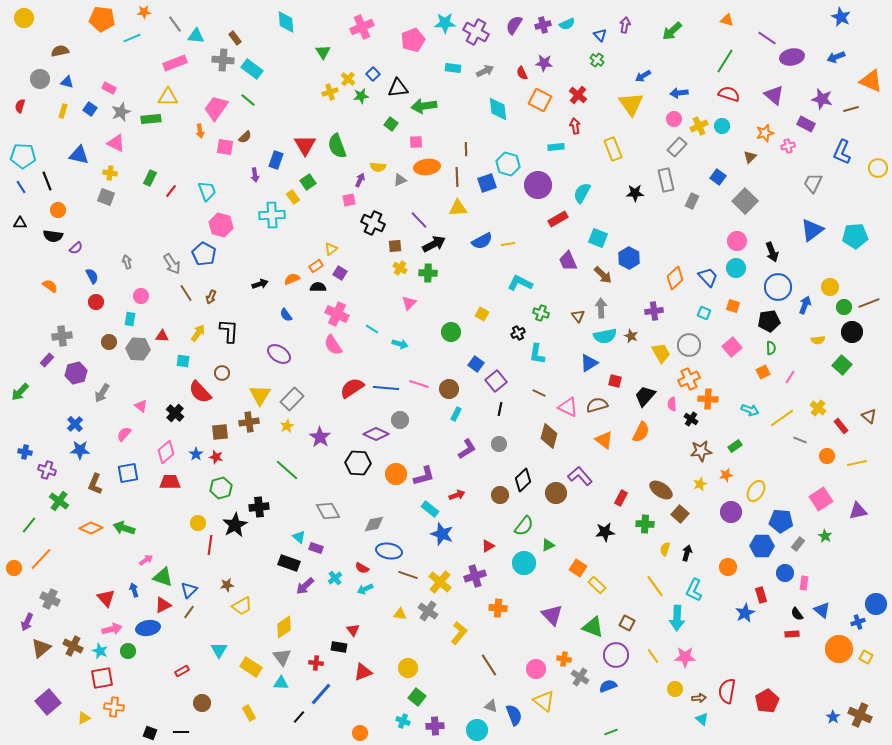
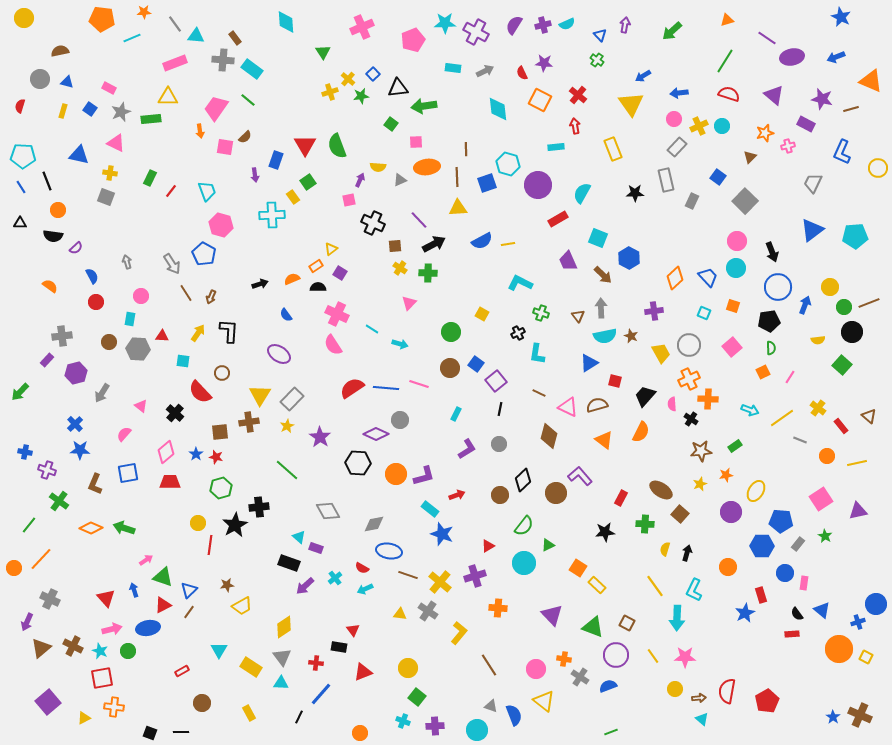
orange triangle at (727, 20): rotated 32 degrees counterclockwise
brown circle at (449, 389): moved 1 px right, 21 px up
black line at (299, 717): rotated 16 degrees counterclockwise
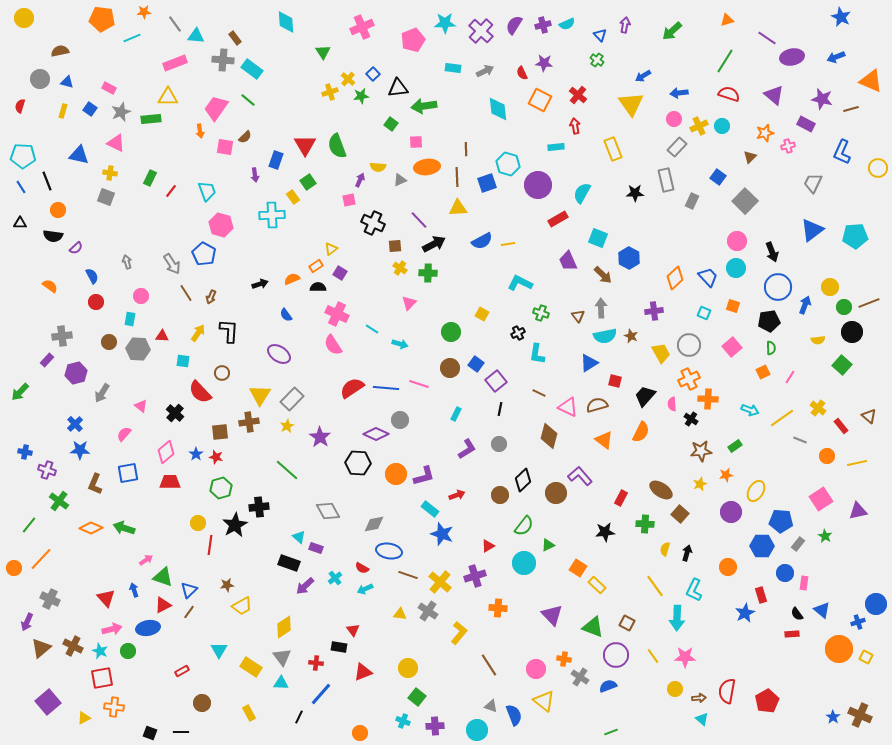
purple cross at (476, 32): moved 5 px right, 1 px up; rotated 15 degrees clockwise
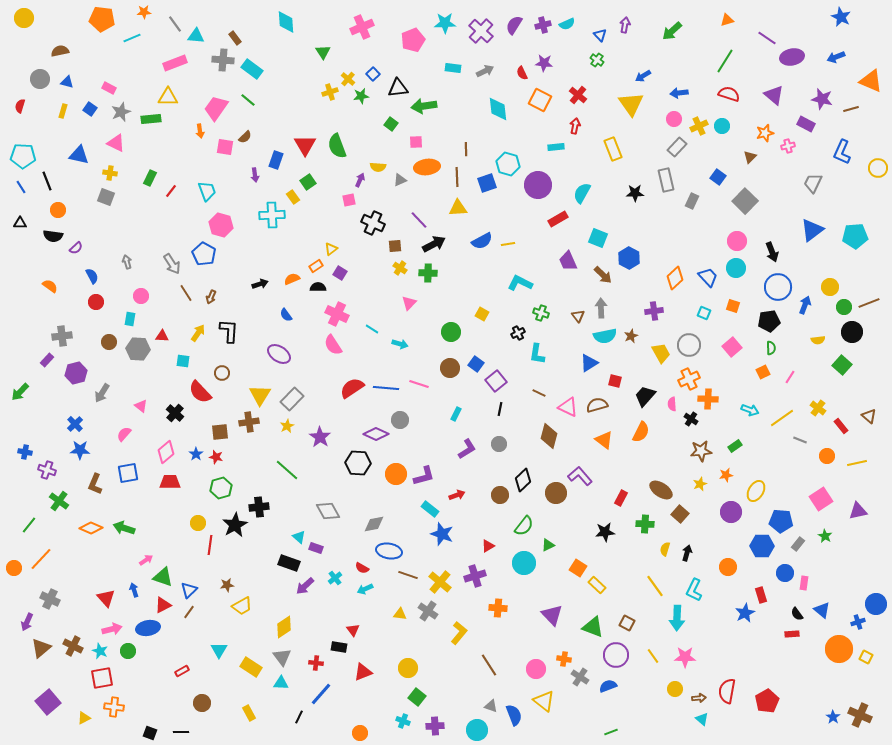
red arrow at (575, 126): rotated 21 degrees clockwise
brown star at (631, 336): rotated 24 degrees clockwise
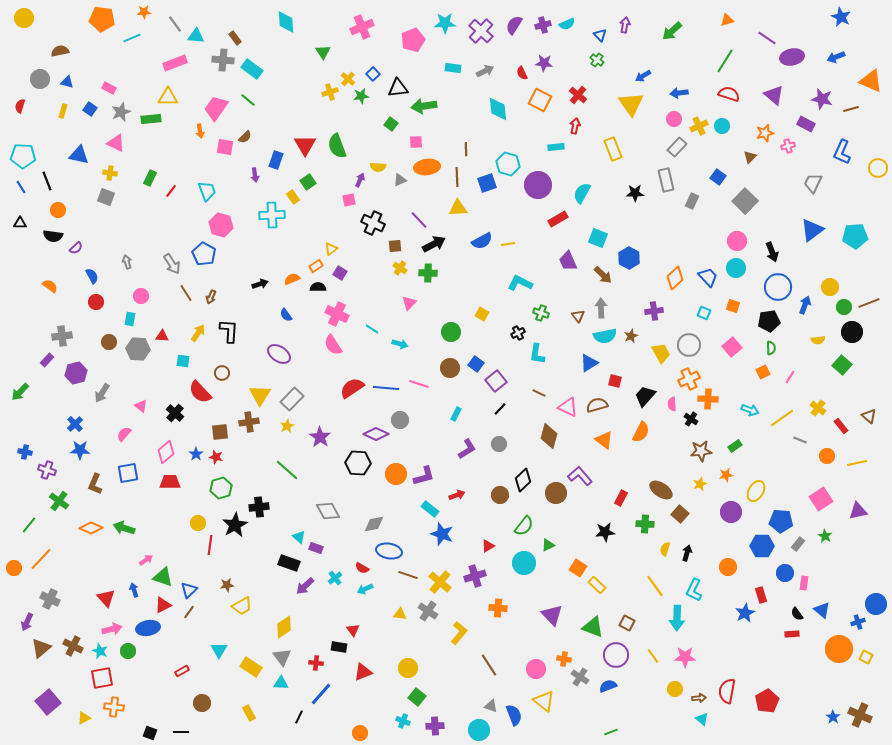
black line at (500, 409): rotated 32 degrees clockwise
cyan circle at (477, 730): moved 2 px right
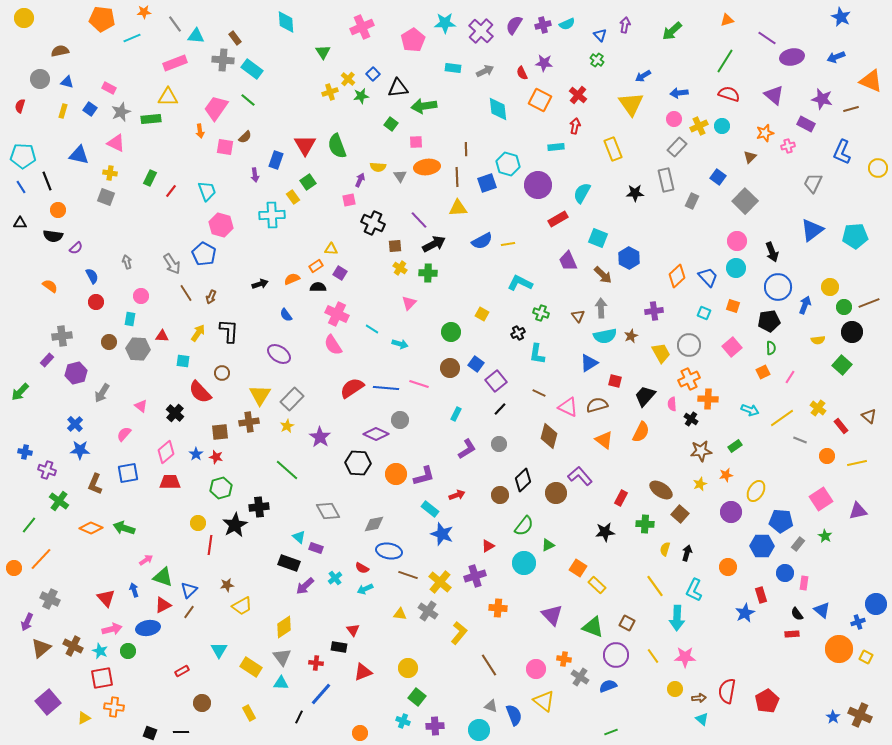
pink pentagon at (413, 40): rotated 10 degrees counterclockwise
gray triangle at (400, 180): moved 4 px up; rotated 40 degrees counterclockwise
yellow triangle at (331, 249): rotated 40 degrees clockwise
orange diamond at (675, 278): moved 2 px right, 2 px up
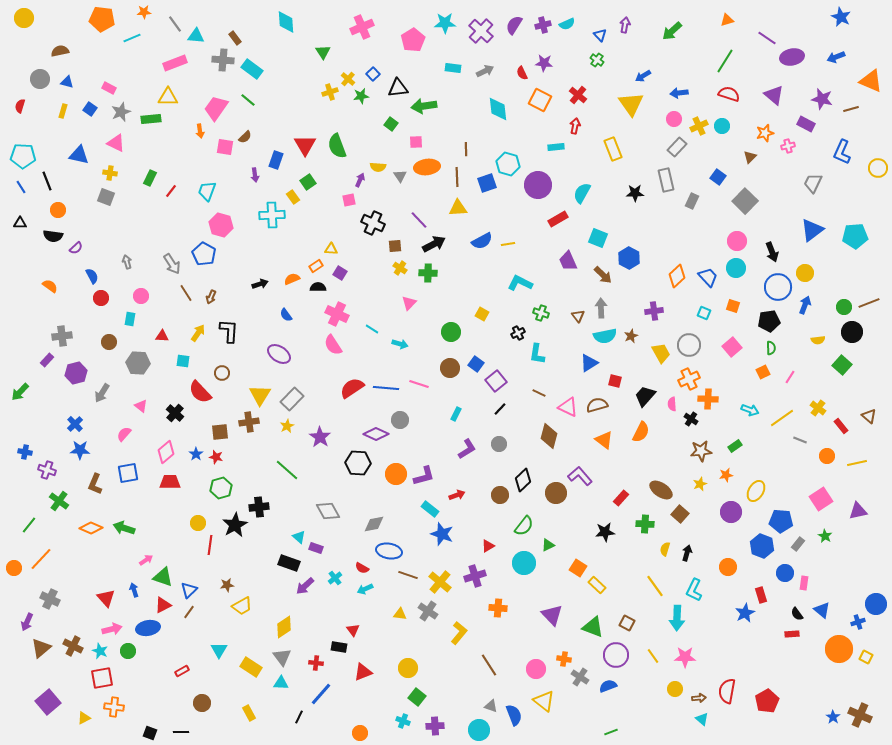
cyan trapezoid at (207, 191): rotated 140 degrees counterclockwise
yellow circle at (830, 287): moved 25 px left, 14 px up
red circle at (96, 302): moved 5 px right, 4 px up
gray hexagon at (138, 349): moved 14 px down
red rectangle at (621, 498): rotated 14 degrees clockwise
blue hexagon at (762, 546): rotated 20 degrees clockwise
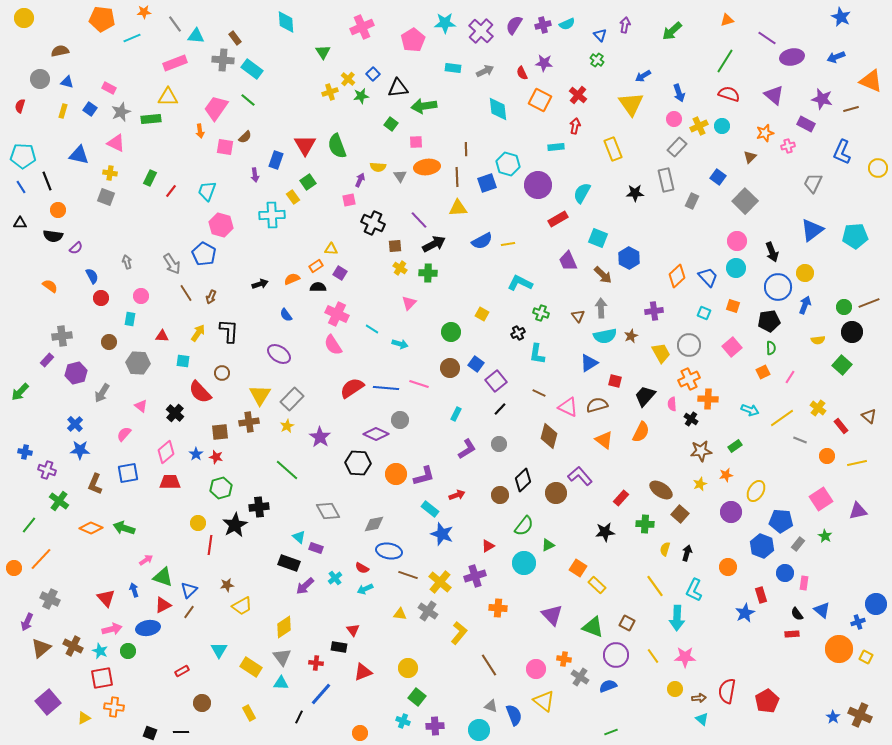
blue arrow at (679, 93): rotated 102 degrees counterclockwise
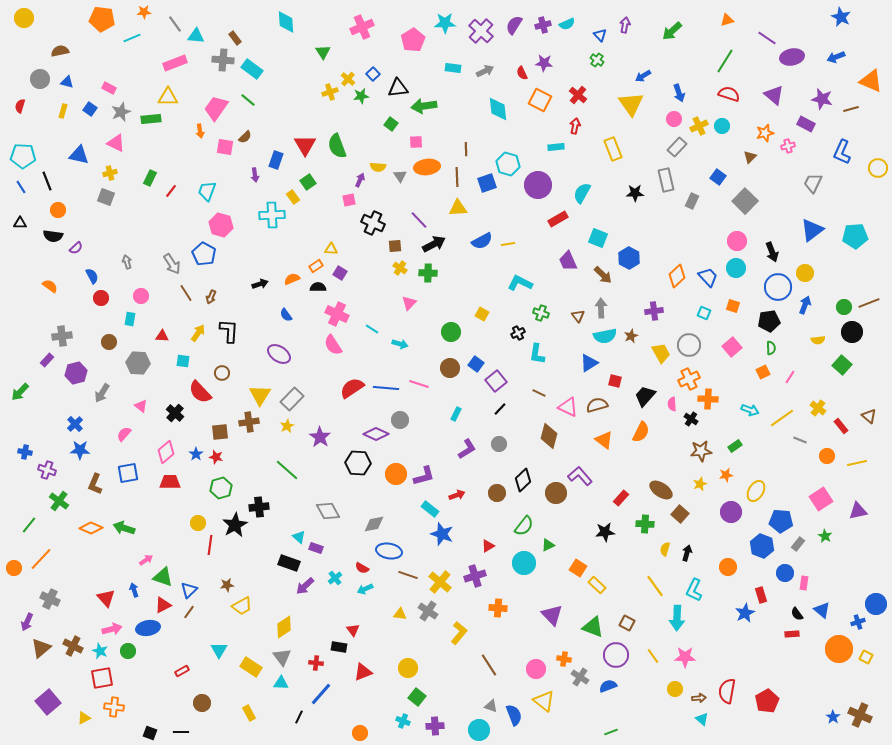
yellow cross at (110, 173): rotated 24 degrees counterclockwise
brown circle at (500, 495): moved 3 px left, 2 px up
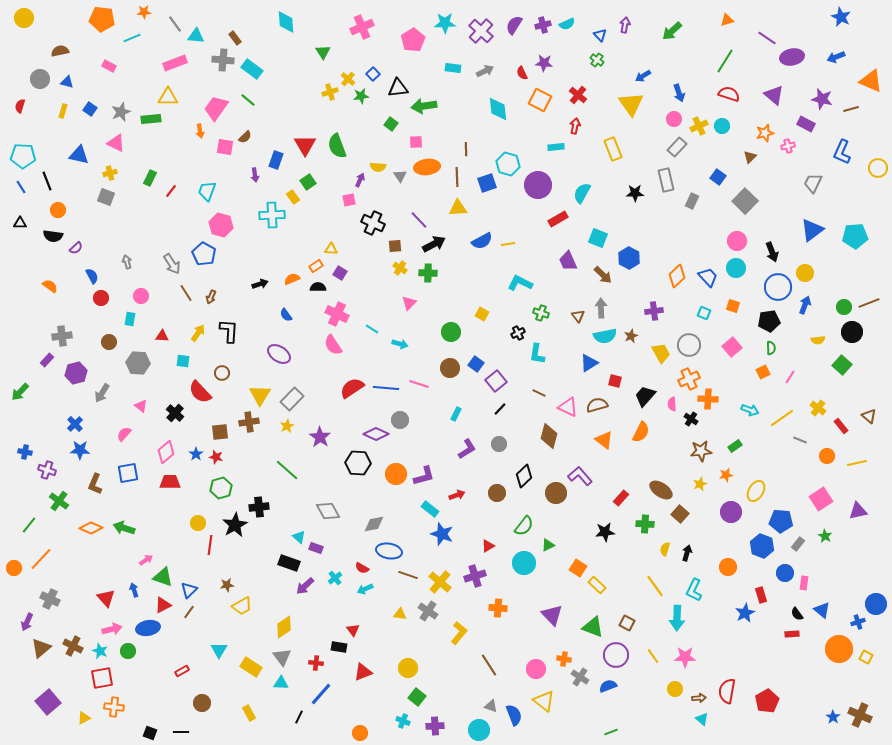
pink rectangle at (109, 88): moved 22 px up
black diamond at (523, 480): moved 1 px right, 4 px up
